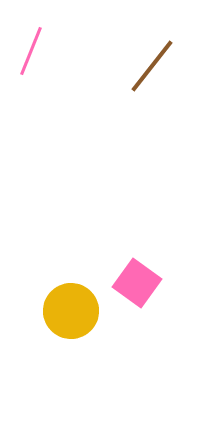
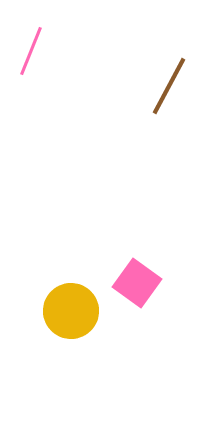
brown line: moved 17 px right, 20 px down; rotated 10 degrees counterclockwise
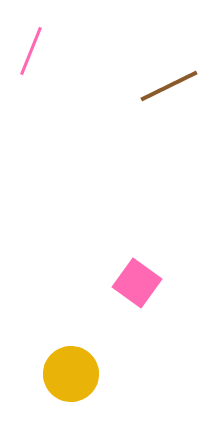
brown line: rotated 36 degrees clockwise
yellow circle: moved 63 px down
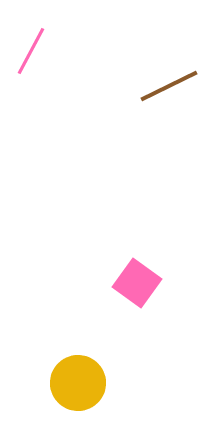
pink line: rotated 6 degrees clockwise
yellow circle: moved 7 px right, 9 px down
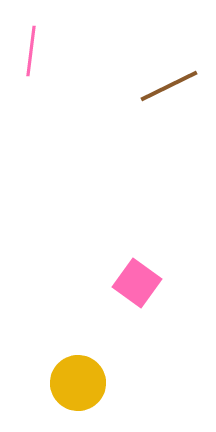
pink line: rotated 21 degrees counterclockwise
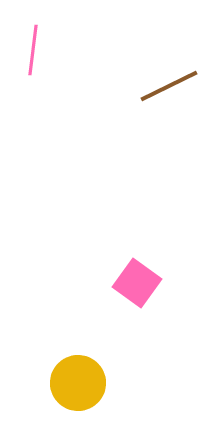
pink line: moved 2 px right, 1 px up
